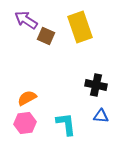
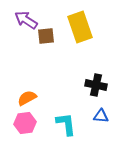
brown square: rotated 30 degrees counterclockwise
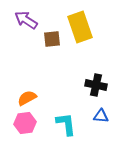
brown square: moved 6 px right, 3 px down
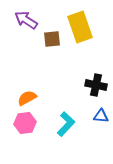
cyan L-shape: rotated 50 degrees clockwise
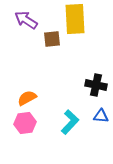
yellow rectangle: moved 5 px left, 8 px up; rotated 16 degrees clockwise
cyan L-shape: moved 4 px right, 2 px up
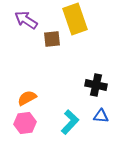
yellow rectangle: rotated 16 degrees counterclockwise
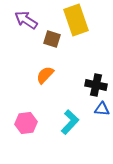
yellow rectangle: moved 1 px right, 1 px down
brown square: rotated 24 degrees clockwise
orange semicircle: moved 18 px right, 23 px up; rotated 18 degrees counterclockwise
blue triangle: moved 1 px right, 7 px up
pink hexagon: moved 1 px right
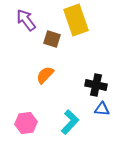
purple arrow: rotated 20 degrees clockwise
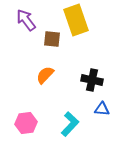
brown square: rotated 12 degrees counterclockwise
black cross: moved 4 px left, 5 px up
cyan L-shape: moved 2 px down
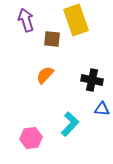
purple arrow: rotated 20 degrees clockwise
pink hexagon: moved 5 px right, 15 px down
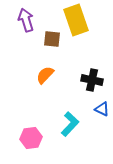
blue triangle: rotated 21 degrees clockwise
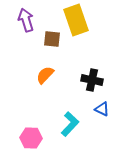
pink hexagon: rotated 10 degrees clockwise
